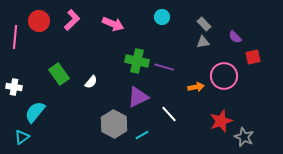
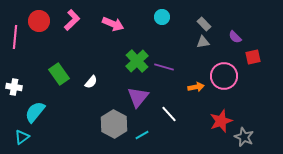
green cross: rotated 35 degrees clockwise
purple triangle: rotated 25 degrees counterclockwise
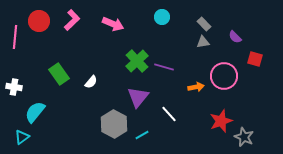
red square: moved 2 px right, 2 px down; rotated 28 degrees clockwise
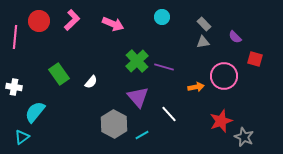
purple triangle: rotated 20 degrees counterclockwise
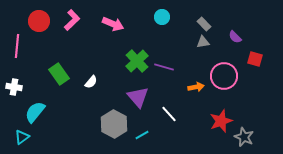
pink line: moved 2 px right, 9 px down
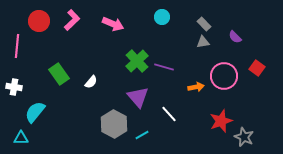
red square: moved 2 px right, 9 px down; rotated 21 degrees clockwise
cyan triangle: moved 1 px left, 1 px down; rotated 35 degrees clockwise
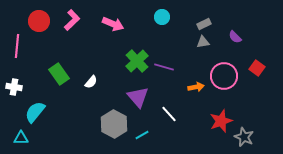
gray rectangle: rotated 72 degrees counterclockwise
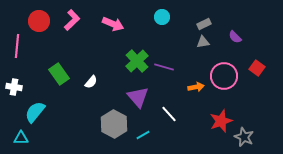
cyan line: moved 1 px right
